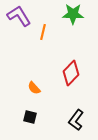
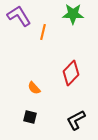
black L-shape: rotated 25 degrees clockwise
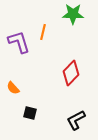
purple L-shape: moved 26 px down; rotated 15 degrees clockwise
orange semicircle: moved 21 px left
black square: moved 4 px up
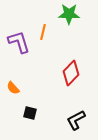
green star: moved 4 px left
